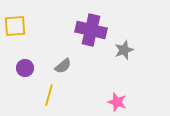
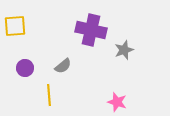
yellow line: rotated 20 degrees counterclockwise
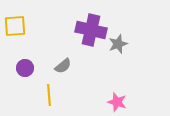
gray star: moved 6 px left, 6 px up
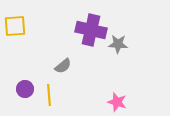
gray star: rotated 24 degrees clockwise
purple circle: moved 21 px down
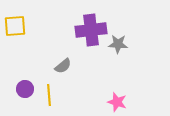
purple cross: rotated 20 degrees counterclockwise
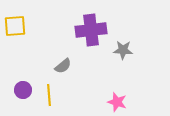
gray star: moved 5 px right, 6 px down
purple circle: moved 2 px left, 1 px down
